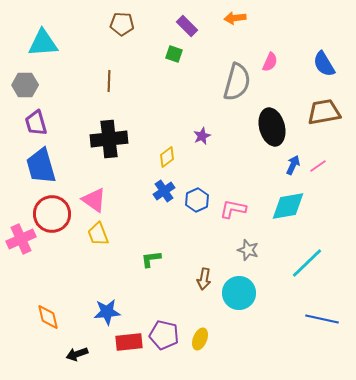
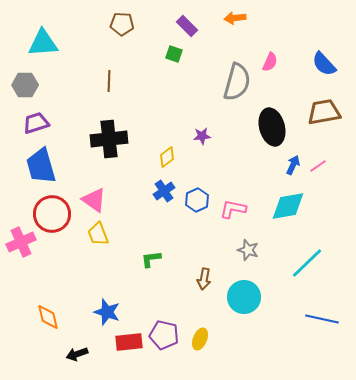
blue semicircle: rotated 12 degrees counterclockwise
purple trapezoid: rotated 88 degrees clockwise
purple star: rotated 18 degrees clockwise
pink cross: moved 3 px down
cyan circle: moved 5 px right, 4 px down
blue star: rotated 24 degrees clockwise
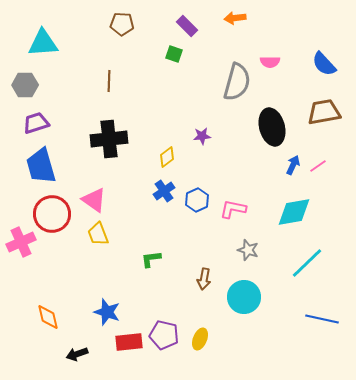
pink semicircle: rotated 66 degrees clockwise
cyan diamond: moved 6 px right, 6 px down
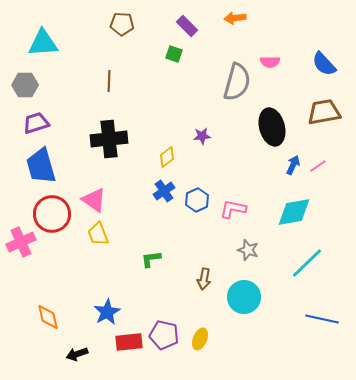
blue star: rotated 24 degrees clockwise
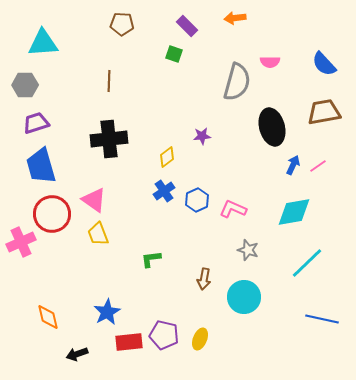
pink L-shape: rotated 12 degrees clockwise
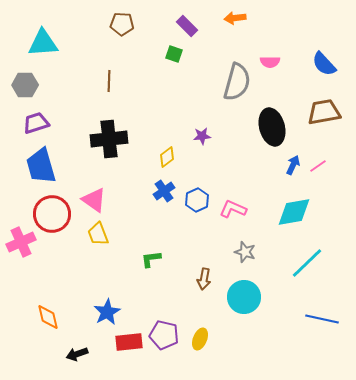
gray star: moved 3 px left, 2 px down
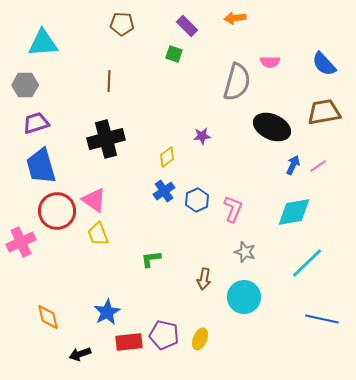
black ellipse: rotated 51 degrees counterclockwise
black cross: moved 3 px left; rotated 9 degrees counterclockwise
pink L-shape: rotated 88 degrees clockwise
red circle: moved 5 px right, 3 px up
black arrow: moved 3 px right
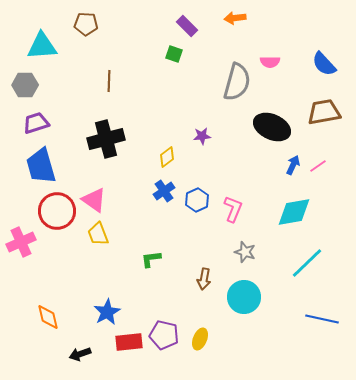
brown pentagon: moved 36 px left
cyan triangle: moved 1 px left, 3 px down
